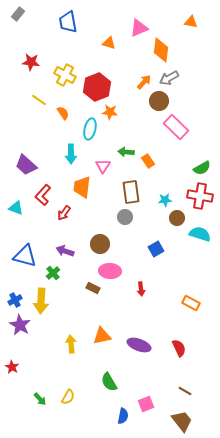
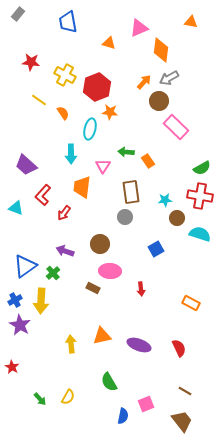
blue triangle at (25, 256): moved 10 px down; rotated 50 degrees counterclockwise
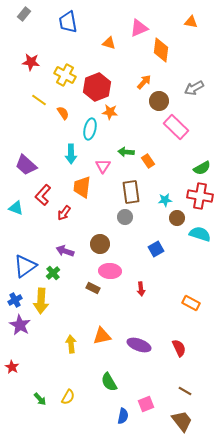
gray rectangle at (18, 14): moved 6 px right
gray arrow at (169, 78): moved 25 px right, 10 px down
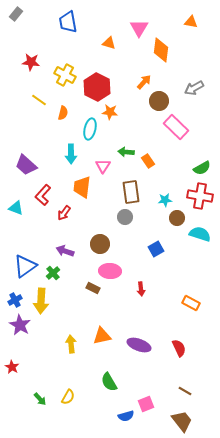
gray rectangle at (24, 14): moved 8 px left
pink triangle at (139, 28): rotated 36 degrees counterclockwise
red hexagon at (97, 87): rotated 12 degrees counterclockwise
orange semicircle at (63, 113): rotated 48 degrees clockwise
blue semicircle at (123, 416): moved 3 px right; rotated 63 degrees clockwise
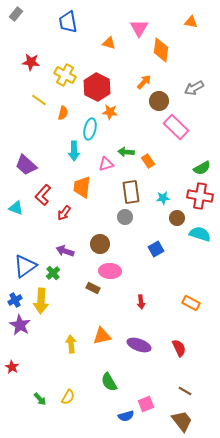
cyan arrow at (71, 154): moved 3 px right, 3 px up
pink triangle at (103, 166): moved 3 px right, 2 px up; rotated 42 degrees clockwise
cyan star at (165, 200): moved 2 px left, 2 px up
red arrow at (141, 289): moved 13 px down
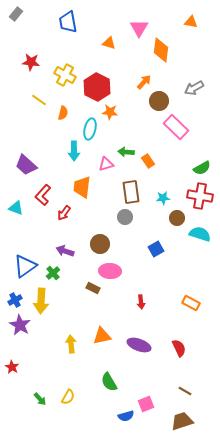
brown trapezoid at (182, 421): rotated 70 degrees counterclockwise
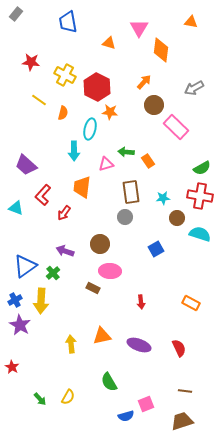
brown circle at (159, 101): moved 5 px left, 4 px down
brown line at (185, 391): rotated 24 degrees counterclockwise
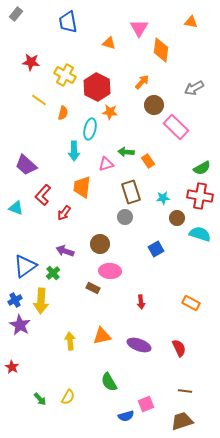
orange arrow at (144, 82): moved 2 px left
brown rectangle at (131, 192): rotated 10 degrees counterclockwise
yellow arrow at (71, 344): moved 1 px left, 3 px up
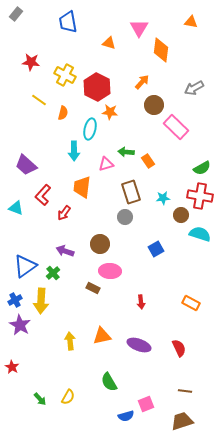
brown circle at (177, 218): moved 4 px right, 3 px up
